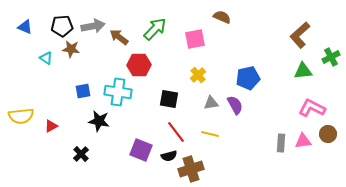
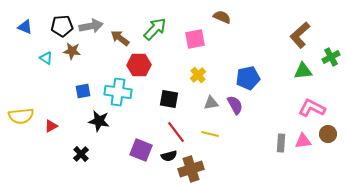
gray arrow: moved 2 px left
brown arrow: moved 1 px right, 1 px down
brown star: moved 1 px right, 2 px down
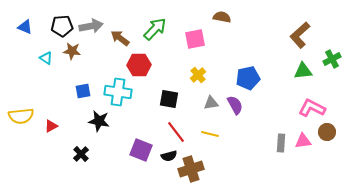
brown semicircle: rotated 12 degrees counterclockwise
green cross: moved 1 px right, 2 px down
brown circle: moved 1 px left, 2 px up
